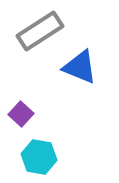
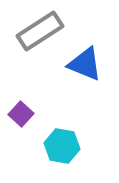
blue triangle: moved 5 px right, 3 px up
cyan hexagon: moved 23 px right, 11 px up
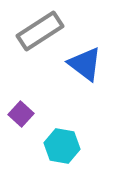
blue triangle: rotated 15 degrees clockwise
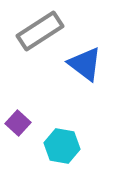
purple square: moved 3 px left, 9 px down
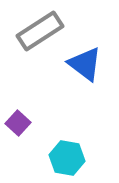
cyan hexagon: moved 5 px right, 12 px down
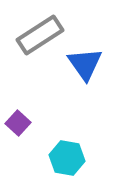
gray rectangle: moved 4 px down
blue triangle: rotated 18 degrees clockwise
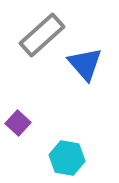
gray rectangle: moved 2 px right; rotated 9 degrees counterclockwise
blue triangle: rotated 6 degrees counterclockwise
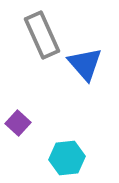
gray rectangle: rotated 72 degrees counterclockwise
cyan hexagon: rotated 16 degrees counterclockwise
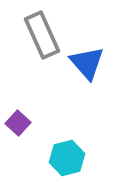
blue triangle: moved 2 px right, 1 px up
cyan hexagon: rotated 8 degrees counterclockwise
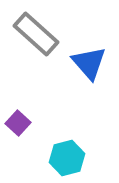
gray rectangle: moved 6 px left, 1 px up; rotated 24 degrees counterclockwise
blue triangle: moved 2 px right
